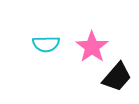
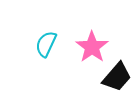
cyan semicircle: rotated 116 degrees clockwise
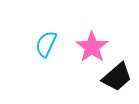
black trapezoid: rotated 8 degrees clockwise
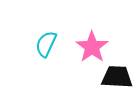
black trapezoid: rotated 136 degrees counterclockwise
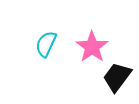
black trapezoid: rotated 56 degrees counterclockwise
